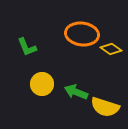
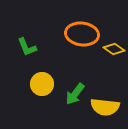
yellow diamond: moved 3 px right
green arrow: moved 1 px left, 2 px down; rotated 75 degrees counterclockwise
yellow semicircle: rotated 12 degrees counterclockwise
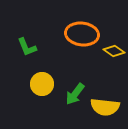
yellow diamond: moved 2 px down
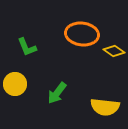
yellow circle: moved 27 px left
green arrow: moved 18 px left, 1 px up
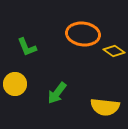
orange ellipse: moved 1 px right
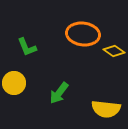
yellow circle: moved 1 px left, 1 px up
green arrow: moved 2 px right
yellow semicircle: moved 1 px right, 2 px down
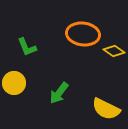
yellow semicircle: rotated 20 degrees clockwise
